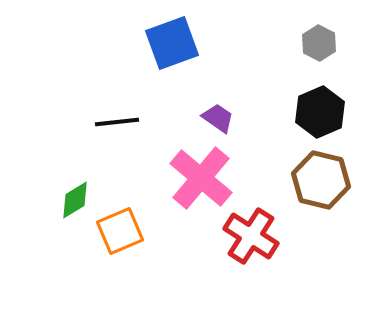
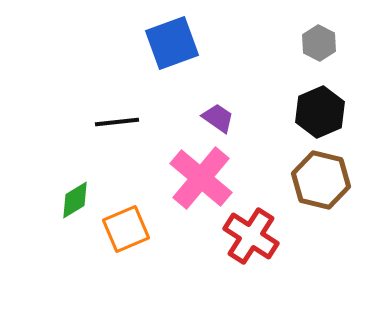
orange square: moved 6 px right, 2 px up
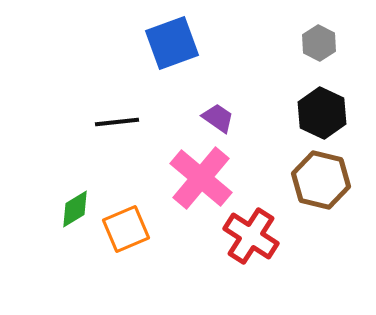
black hexagon: moved 2 px right, 1 px down; rotated 12 degrees counterclockwise
green diamond: moved 9 px down
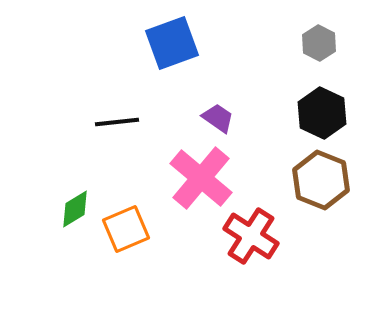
brown hexagon: rotated 8 degrees clockwise
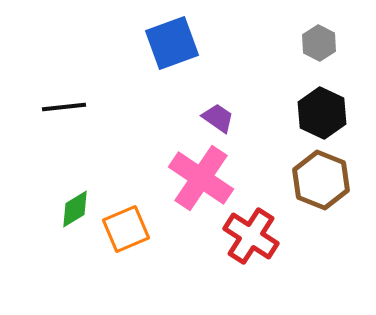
black line: moved 53 px left, 15 px up
pink cross: rotated 6 degrees counterclockwise
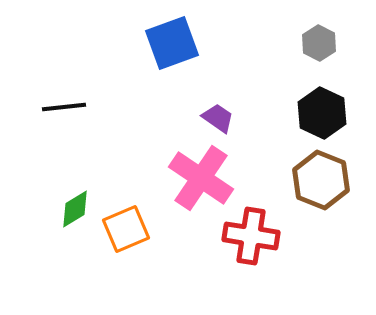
red cross: rotated 24 degrees counterclockwise
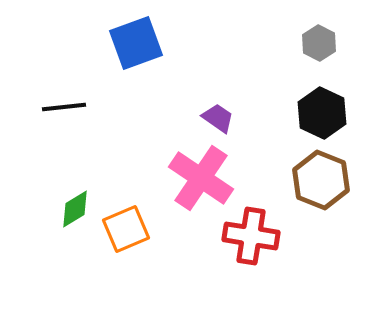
blue square: moved 36 px left
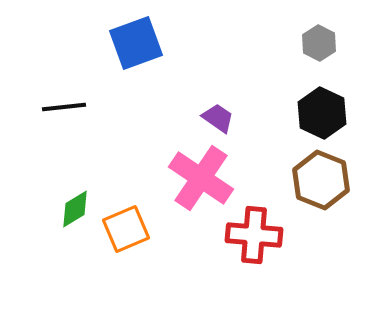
red cross: moved 3 px right, 1 px up; rotated 4 degrees counterclockwise
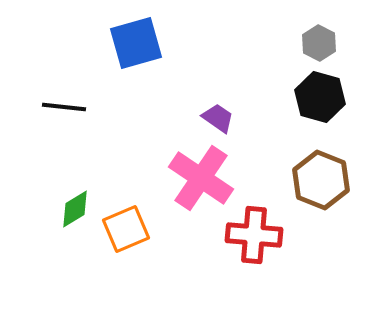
blue square: rotated 4 degrees clockwise
black line: rotated 12 degrees clockwise
black hexagon: moved 2 px left, 16 px up; rotated 9 degrees counterclockwise
